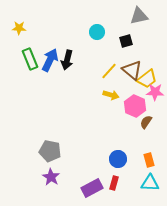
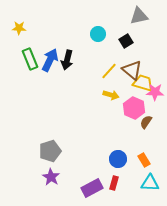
cyan circle: moved 1 px right, 2 px down
black square: rotated 16 degrees counterclockwise
yellow trapezoid: moved 4 px left, 4 px down; rotated 125 degrees counterclockwise
pink hexagon: moved 1 px left, 2 px down
gray pentagon: rotated 30 degrees counterclockwise
orange rectangle: moved 5 px left; rotated 16 degrees counterclockwise
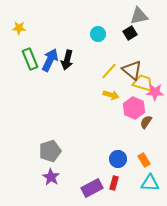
black square: moved 4 px right, 8 px up
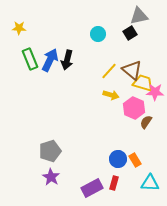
orange rectangle: moved 9 px left
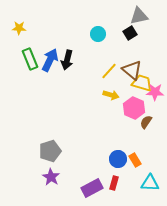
yellow trapezoid: moved 1 px left
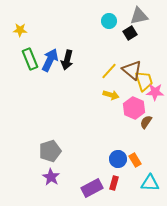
yellow star: moved 1 px right, 2 px down
cyan circle: moved 11 px right, 13 px up
yellow trapezoid: moved 2 px right, 2 px up; rotated 55 degrees clockwise
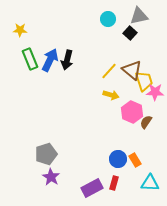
cyan circle: moved 1 px left, 2 px up
black square: rotated 16 degrees counterclockwise
pink hexagon: moved 2 px left, 4 px down
gray pentagon: moved 4 px left, 3 px down
